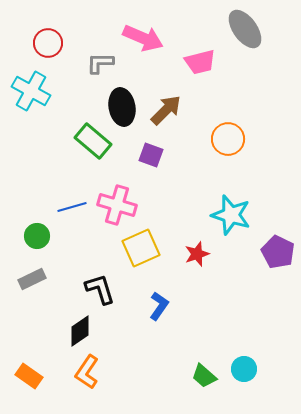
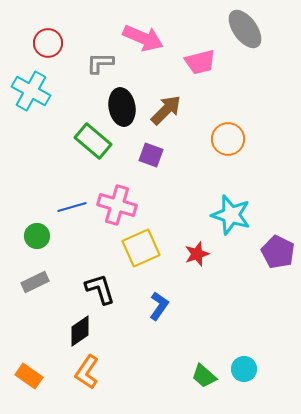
gray rectangle: moved 3 px right, 3 px down
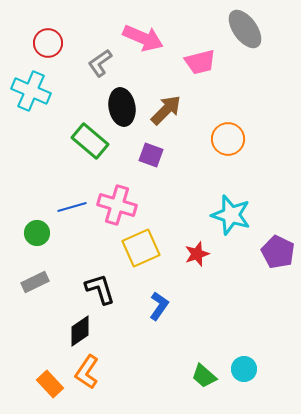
gray L-shape: rotated 36 degrees counterclockwise
cyan cross: rotated 6 degrees counterclockwise
green rectangle: moved 3 px left
green circle: moved 3 px up
orange rectangle: moved 21 px right, 8 px down; rotated 12 degrees clockwise
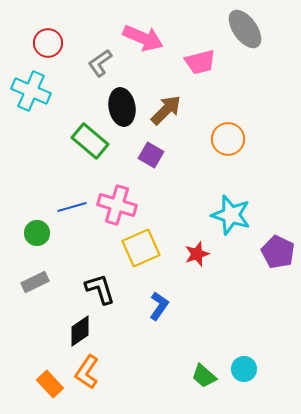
purple square: rotated 10 degrees clockwise
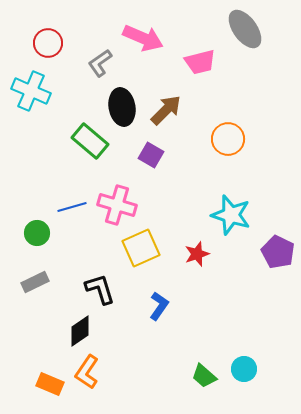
orange rectangle: rotated 24 degrees counterclockwise
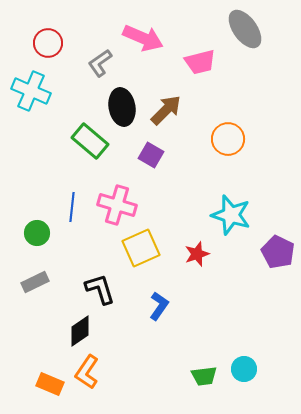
blue line: rotated 68 degrees counterclockwise
green trapezoid: rotated 48 degrees counterclockwise
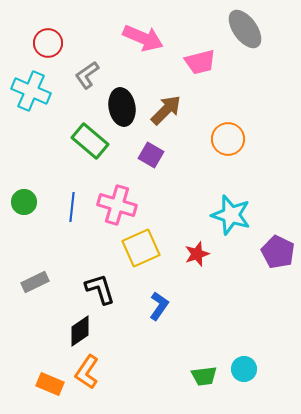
gray L-shape: moved 13 px left, 12 px down
green circle: moved 13 px left, 31 px up
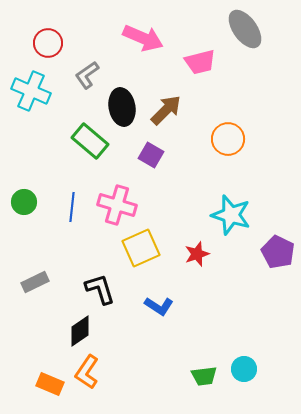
blue L-shape: rotated 88 degrees clockwise
